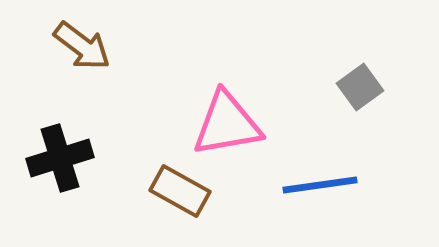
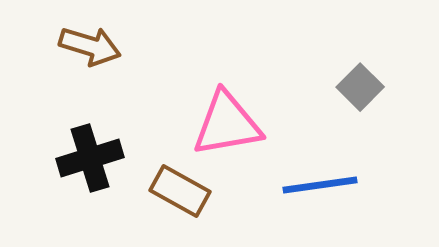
brown arrow: moved 8 px right; rotated 20 degrees counterclockwise
gray square: rotated 9 degrees counterclockwise
black cross: moved 30 px right
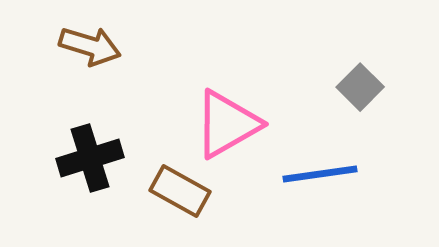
pink triangle: rotated 20 degrees counterclockwise
blue line: moved 11 px up
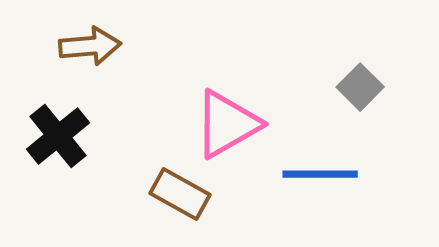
brown arrow: rotated 22 degrees counterclockwise
black cross: moved 32 px left, 22 px up; rotated 22 degrees counterclockwise
blue line: rotated 8 degrees clockwise
brown rectangle: moved 3 px down
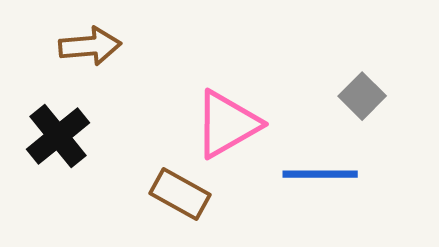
gray square: moved 2 px right, 9 px down
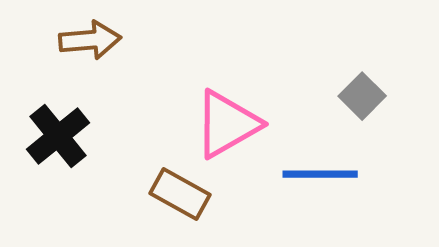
brown arrow: moved 6 px up
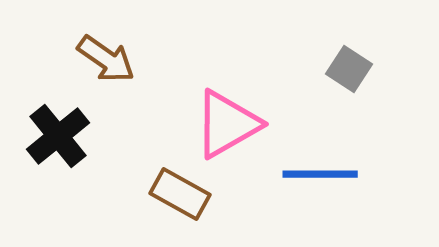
brown arrow: moved 16 px right, 19 px down; rotated 40 degrees clockwise
gray square: moved 13 px left, 27 px up; rotated 12 degrees counterclockwise
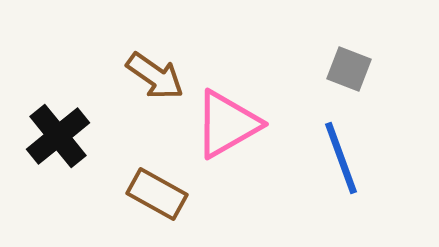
brown arrow: moved 49 px right, 17 px down
gray square: rotated 12 degrees counterclockwise
blue line: moved 21 px right, 16 px up; rotated 70 degrees clockwise
brown rectangle: moved 23 px left
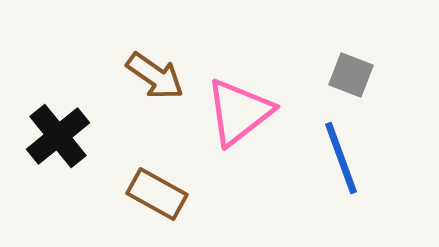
gray square: moved 2 px right, 6 px down
pink triangle: moved 12 px right, 12 px up; rotated 8 degrees counterclockwise
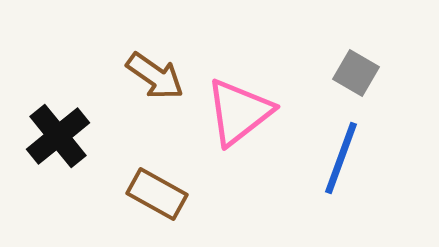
gray square: moved 5 px right, 2 px up; rotated 9 degrees clockwise
blue line: rotated 40 degrees clockwise
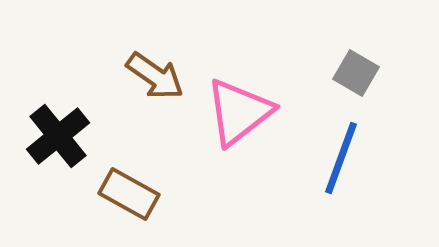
brown rectangle: moved 28 px left
